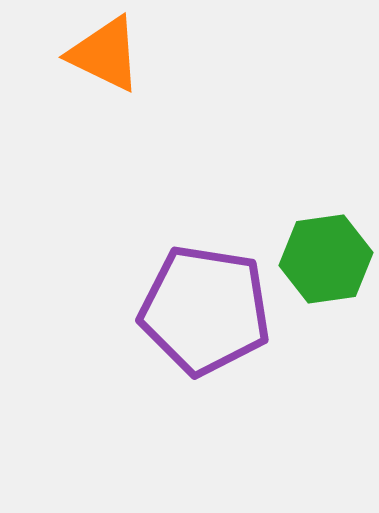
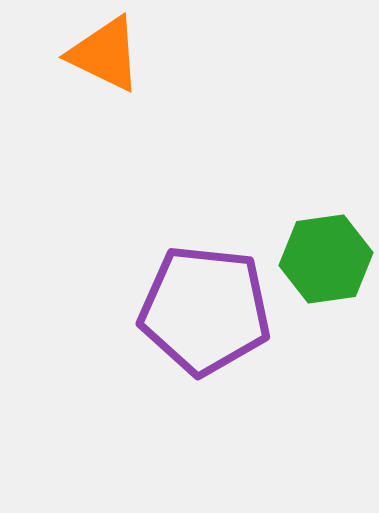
purple pentagon: rotated 3 degrees counterclockwise
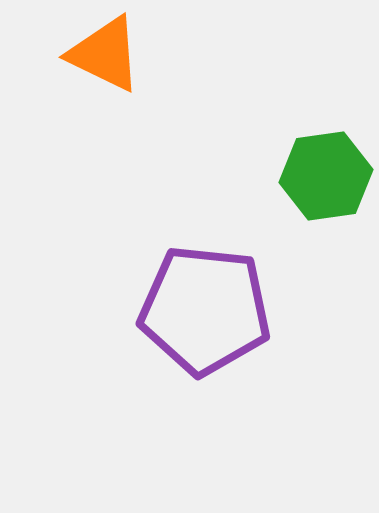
green hexagon: moved 83 px up
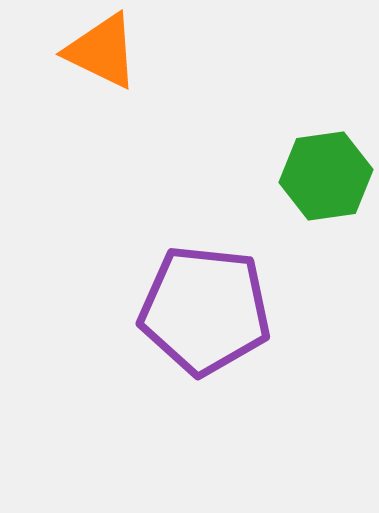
orange triangle: moved 3 px left, 3 px up
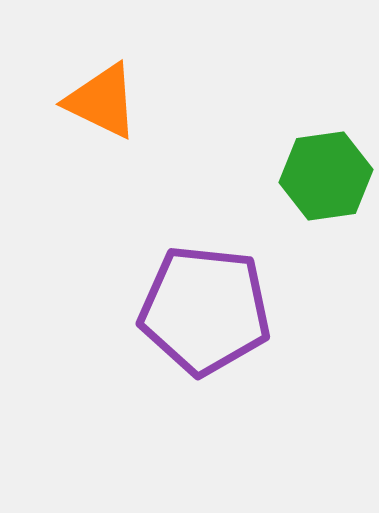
orange triangle: moved 50 px down
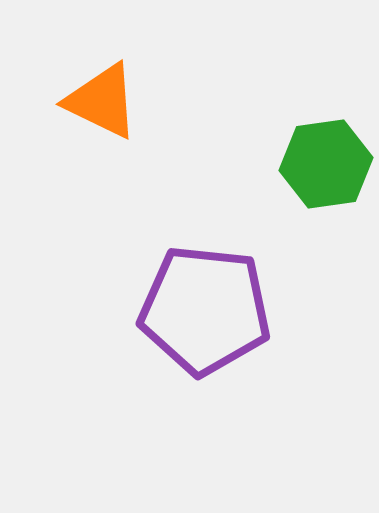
green hexagon: moved 12 px up
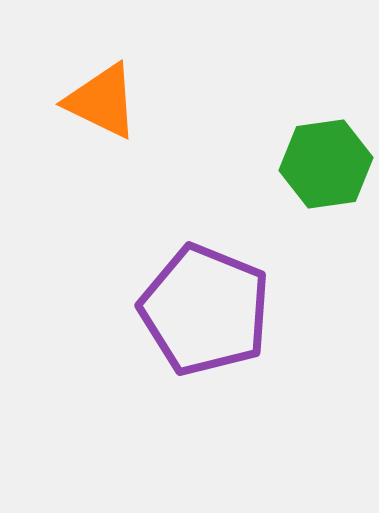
purple pentagon: rotated 16 degrees clockwise
